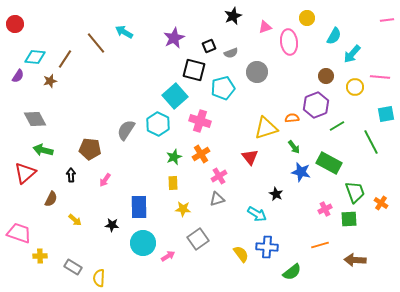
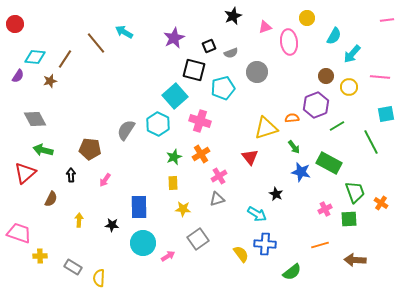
yellow circle at (355, 87): moved 6 px left
yellow arrow at (75, 220): moved 4 px right; rotated 128 degrees counterclockwise
blue cross at (267, 247): moved 2 px left, 3 px up
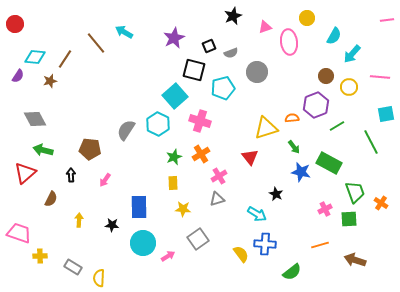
brown arrow at (355, 260): rotated 15 degrees clockwise
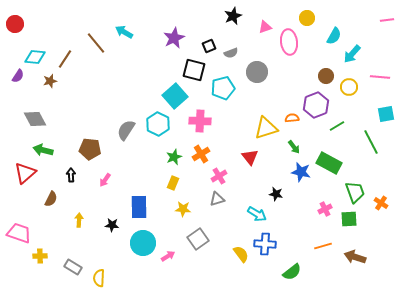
pink cross at (200, 121): rotated 15 degrees counterclockwise
yellow rectangle at (173, 183): rotated 24 degrees clockwise
black star at (276, 194): rotated 16 degrees counterclockwise
orange line at (320, 245): moved 3 px right, 1 px down
brown arrow at (355, 260): moved 3 px up
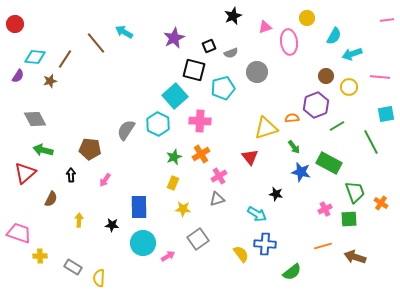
cyan arrow at (352, 54): rotated 30 degrees clockwise
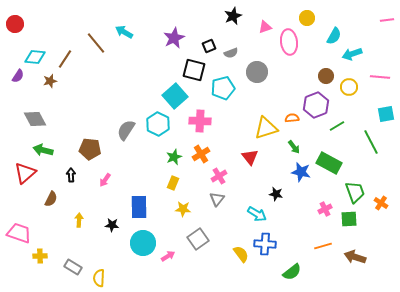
gray triangle at (217, 199): rotated 35 degrees counterclockwise
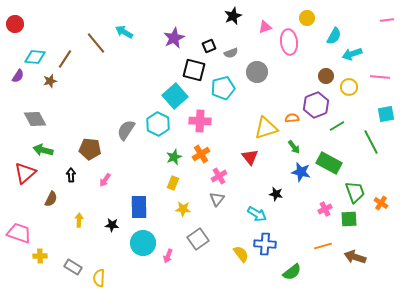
pink arrow at (168, 256): rotated 144 degrees clockwise
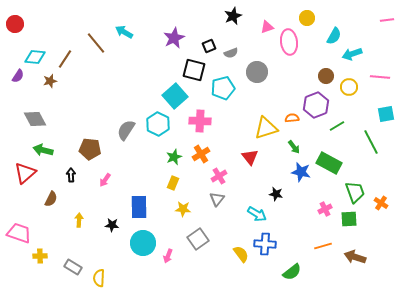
pink triangle at (265, 27): moved 2 px right
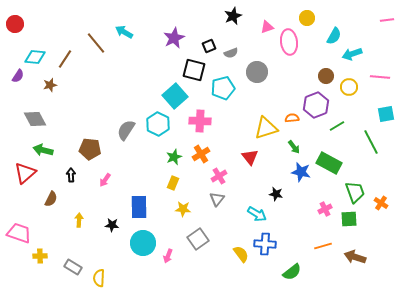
brown star at (50, 81): moved 4 px down
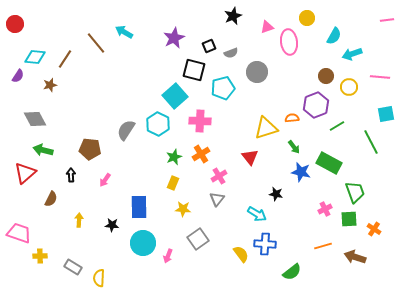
orange cross at (381, 203): moved 7 px left, 26 px down
